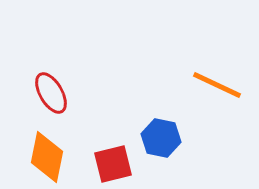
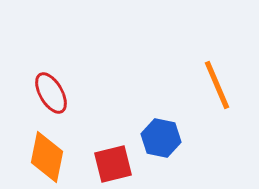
orange line: rotated 42 degrees clockwise
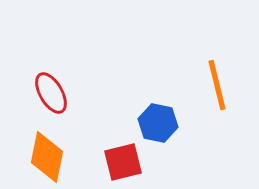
orange line: rotated 9 degrees clockwise
blue hexagon: moved 3 px left, 15 px up
red square: moved 10 px right, 2 px up
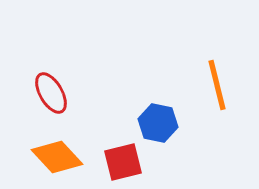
orange diamond: moved 10 px right; rotated 54 degrees counterclockwise
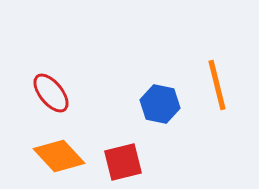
red ellipse: rotated 9 degrees counterclockwise
blue hexagon: moved 2 px right, 19 px up
orange diamond: moved 2 px right, 1 px up
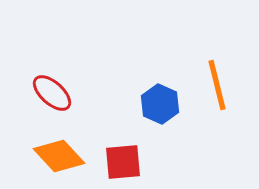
red ellipse: moved 1 px right; rotated 9 degrees counterclockwise
blue hexagon: rotated 12 degrees clockwise
red square: rotated 9 degrees clockwise
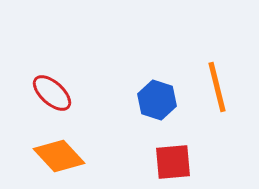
orange line: moved 2 px down
blue hexagon: moved 3 px left, 4 px up; rotated 6 degrees counterclockwise
red square: moved 50 px right
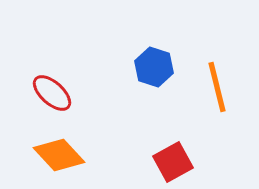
blue hexagon: moved 3 px left, 33 px up
orange diamond: moved 1 px up
red square: rotated 24 degrees counterclockwise
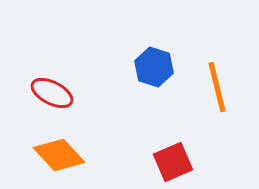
red ellipse: rotated 15 degrees counterclockwise
red square: rotated 6 degrees clockwise
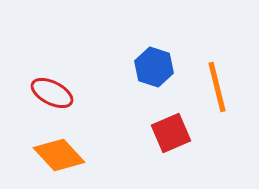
red square: moved 2 px left, 29 px up
